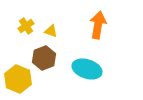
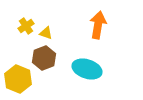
yellow triangle: moved 5 px left, 2 px down
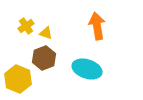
orange arrow: moved 1 px left, 1 px down; rotated 20 degrees counterclockwise
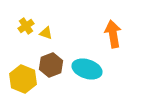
orange arrow: moved 16 px right, 8 px down
brown hexagon: moved 7 px right, 7 px down
yellow hexagon: moved 5 px right
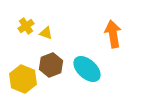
cyan ellipse: rotated 24 degrees clockwise
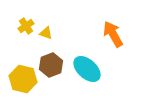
orange arrow: rotated 20 degrees counterclockwise
yellow hexagon: rotated 8 degrees counterclockwise
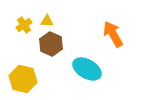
yellow cross: moved 2 px left, 1 px up
yellow triangle: moved 1 px right, 12 px up; rotated 16 degrees counterclockwise
brown hexagon: moved 21 px up; rotated 15 degrees counterclockwise
cyan ellipse: rotated 12 degrees counterclockwise
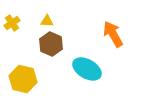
yellow cross: moved 12 px left, 2 px up
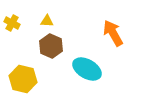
yellow cross: rotated 28 degrees counterclockwise
orange arrow: moved 1 px up
brown hexagon: moved 2 px down
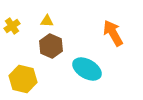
yellow cross: moved 3 px down; rotated 28 degrees clockwise
